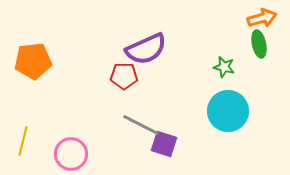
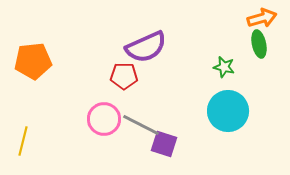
purple semicircle: moved 2 px up
pink circle: moved 33 px right, 35 px up
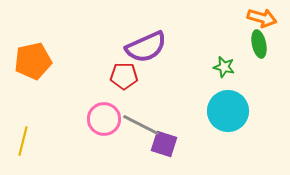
orange arrow: rotated 32 degrees clockwise
orange pentagon: rotated 6 degrees counterclockwise
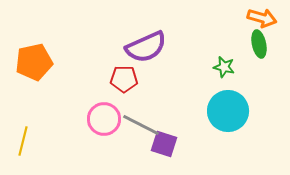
orange pentagon: moved 1 px right, 1 px down
red pentagon: moved 3 px down
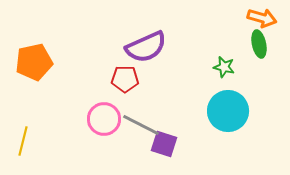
red pentagon: moved 1 px right
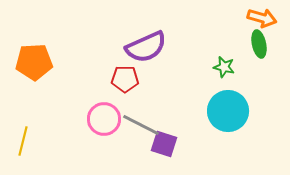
orange pentagon: rotated 9 degrees clockwise
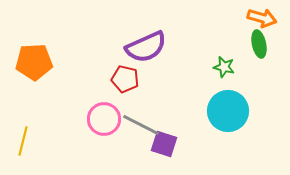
red pentagon: rotated 12 degrees clockwise
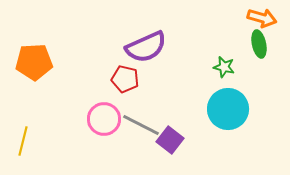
cyan circle: moved 2 px up
purple square: moved 6 px right, 4 px up; rotated 20 degrees clockwise
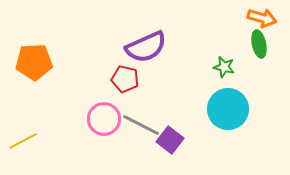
yellow line: rotated 48 degrees clockwise
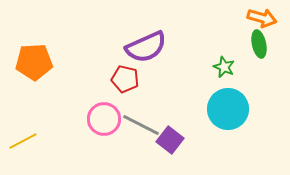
green star: rotated 10 degrees clockwise
